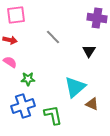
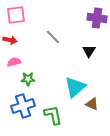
pink semicircle: moved 4 px right; rotated 48 degrees counterclockwise
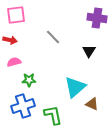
green star: moved 1 px right, 1 px down
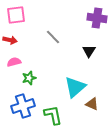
green star: moved 2 px up; rotated 16 degrees counterclockwise
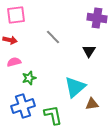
brown triangle: rotated 32 degrees counterclockwise
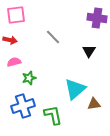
cyan triangle: moved 2 px down
brown triangle: moved 2 px right
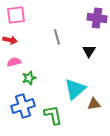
gray line: moved 4 px right; rotated 28 degrees clockwise
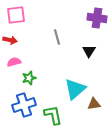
blue cross: moved 1 px right, 1 px up
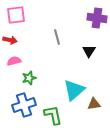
pink semicircle: moved 1 px up
cyan triangle: moved 1 px left, 1 px down
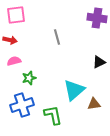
black triangle: moved 10 px right, 11 px down; rotated 32 degrees clockwise
blue cross: moved 2 px left
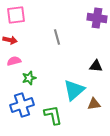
black triangle: moved 3 px left, 4 px down; rotated 32 degrees clockwise
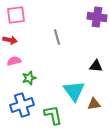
purple cross: moved 1 px up
cyan triangle: moved 1 px down; rotated 25 degrees counterclockwise
